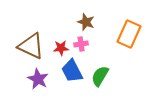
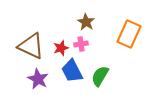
brown star: rotated 12 degrees clockwise
red star: rotated 14 degrees counterclockwise
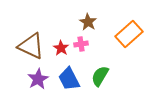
brown star: moved 2 px right
orange rectangle: rotated 24 degrees clockwise
red star: rotated 21 degrees counterclockwise
blue trapezoid: moved 3 px left, 8 px down
purple star: rotated 15 degrees clockwise
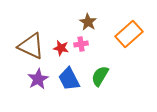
red star: rotated 21 degrees counterclockwise
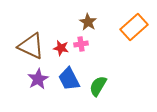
orange rectangle: moved 5 px right, 7 px up
green semicircle: moved 2 px left, 10 px down
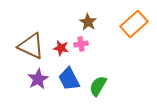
orange rectangle: moved 3 px up
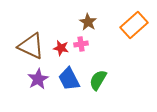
orange rectangle: moved 1 px down
green semicircle: moved 6 px up
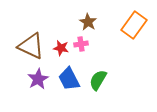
orange rectangle: rotated 12 degrees counterclockwise
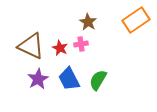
orange rectangle: moved 2 px right, 5 px up; rotated 20 degrees clockwise
red star: moved 1 px left; rotated 14 degrees clockwise
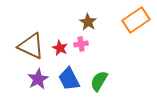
green semicircle: moved 1 px right, 1 px down
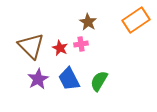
brown triangle: rotated 20 degrees clockwise
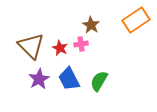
brown star: moved 3 px right, 3 px down
purple star: moved 1 px right
